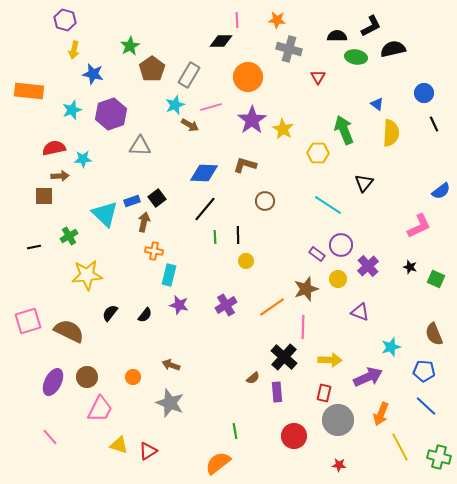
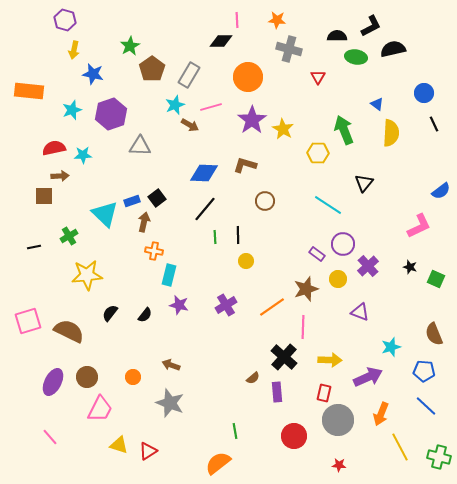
cyan star at (83, 159): moved 4 px up
purple circle at (341, 245): moved 2 px right, 1 px up
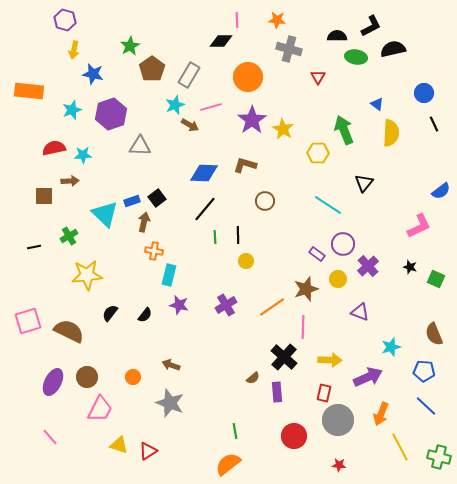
brown arrow at (60, 176): moved 10 px right, 5 px down
orange semicircle at (218, 463): moved 10 px right, 1 px down
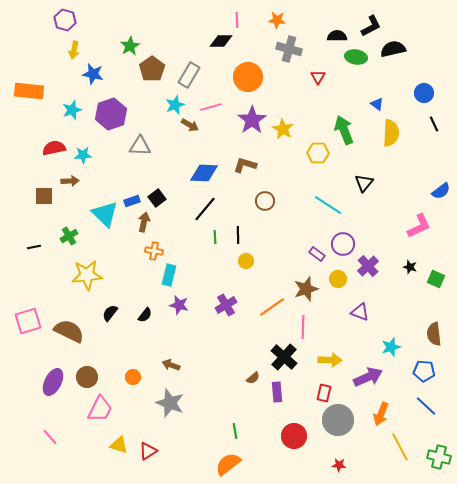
brown semicircle at (434, 334): rotated 15 degrees clockwise
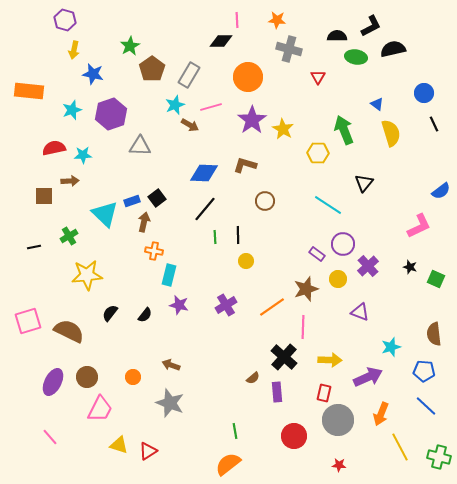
yellow semicircle at (391, 133): rotated 20 degrees counterclockwise
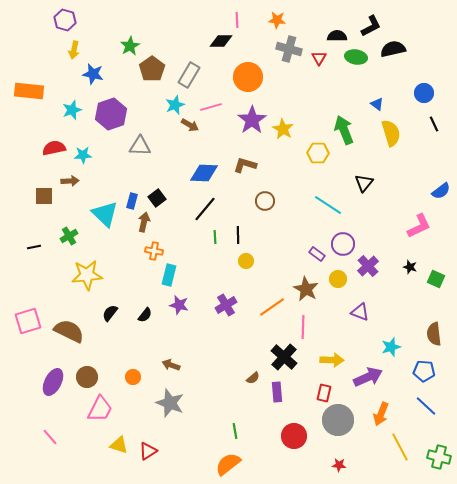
red triangle at (318, 77): moved 1 px right, 19 px up
blue rectangle at (132, 201): rotated 56 degrees counterclockwise
brown star at (306, 289): rotated 25 degrees counterclockwise
yellow arrow at (330, 360): moved 2 px right
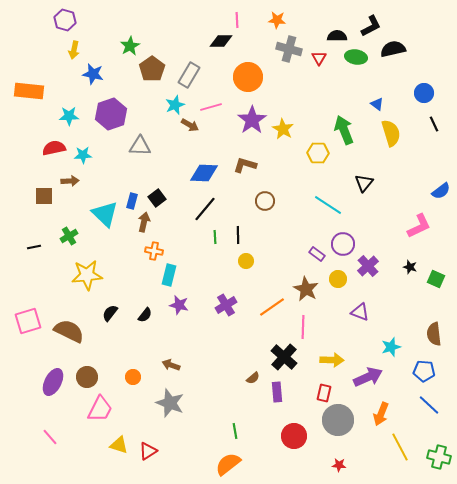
cyan star at (72, 110): moved 3 px left, 6 px down; rotated 18 degrees clockwise
blue line at (426, 406): moved 3 px right, 1 px up
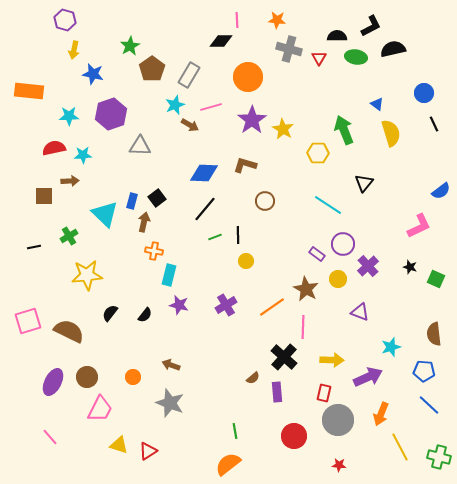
green line at (215, 237): rotated 72 degrees clockwise
